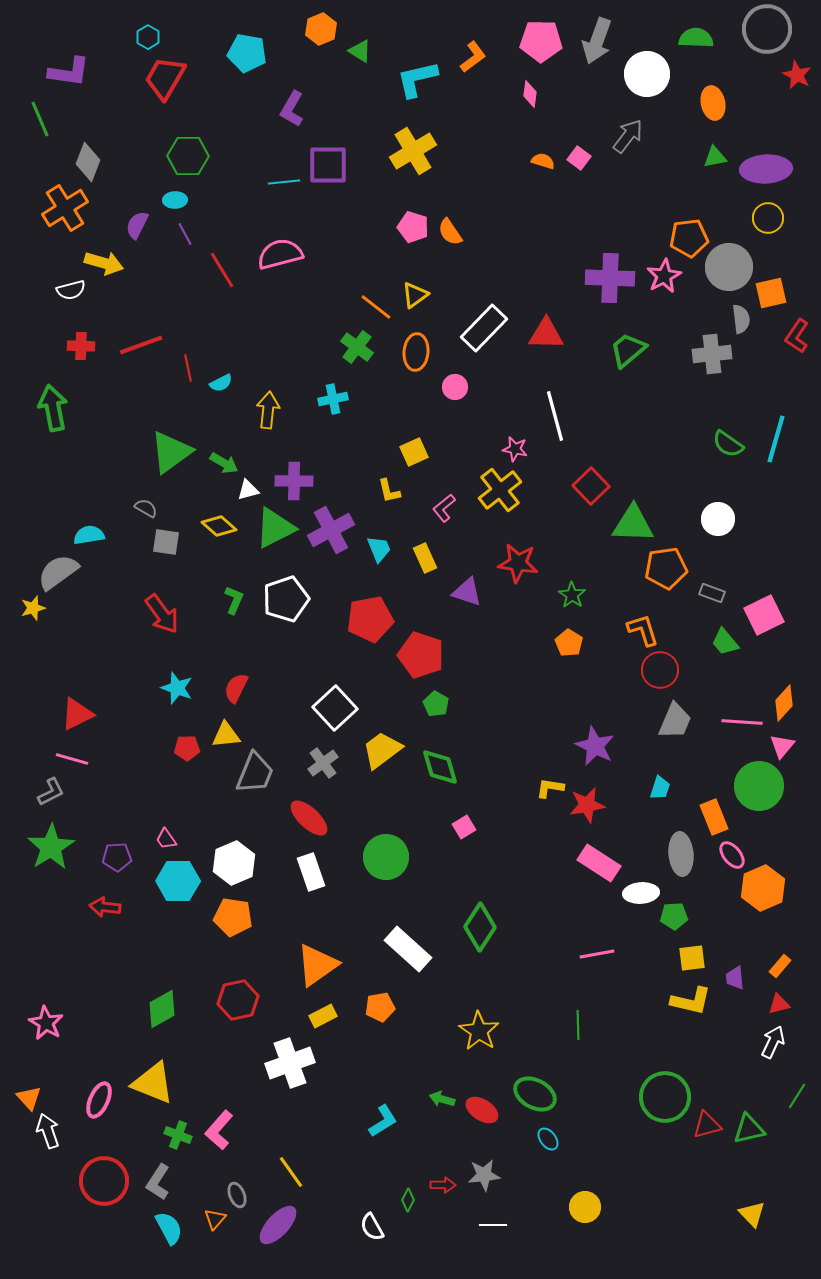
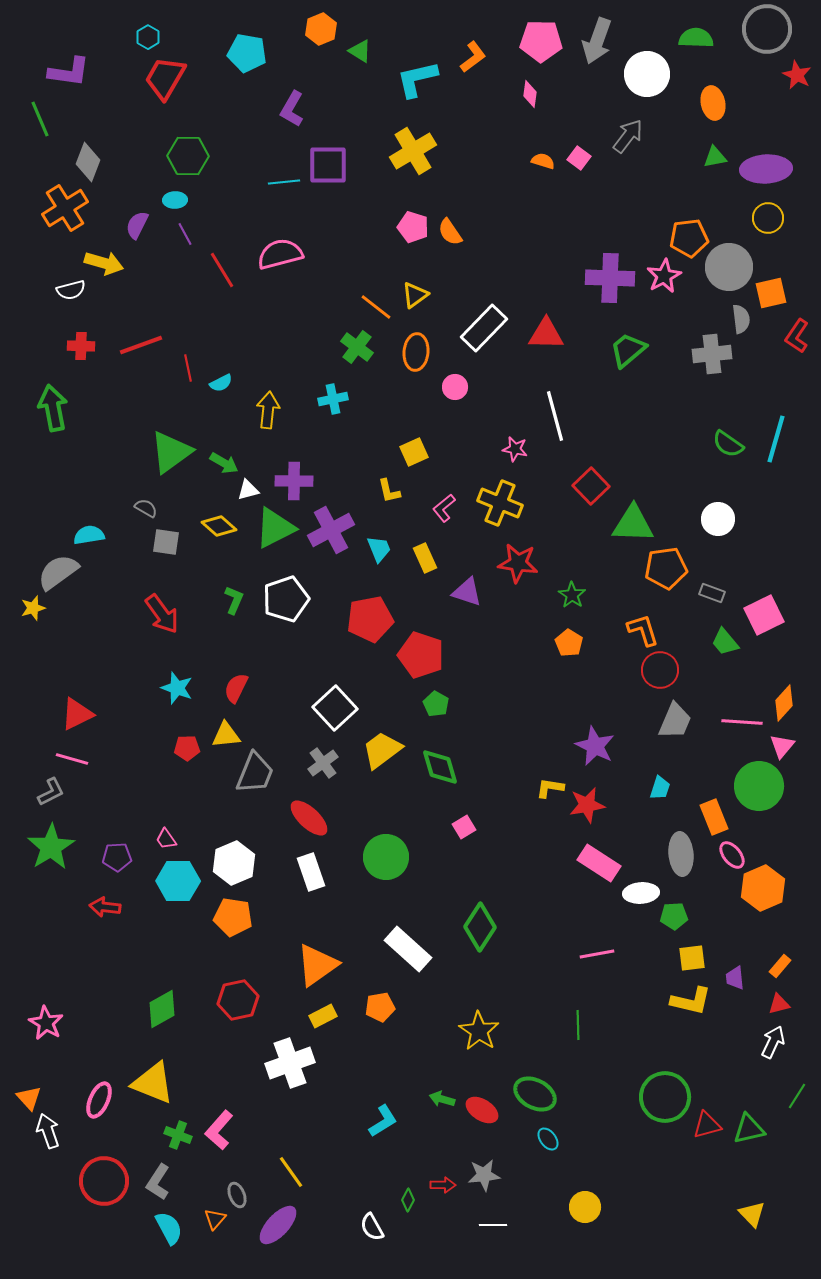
yellow cross at (500, 490): moved 13 px down; rotated 30 degrees counterclockwise
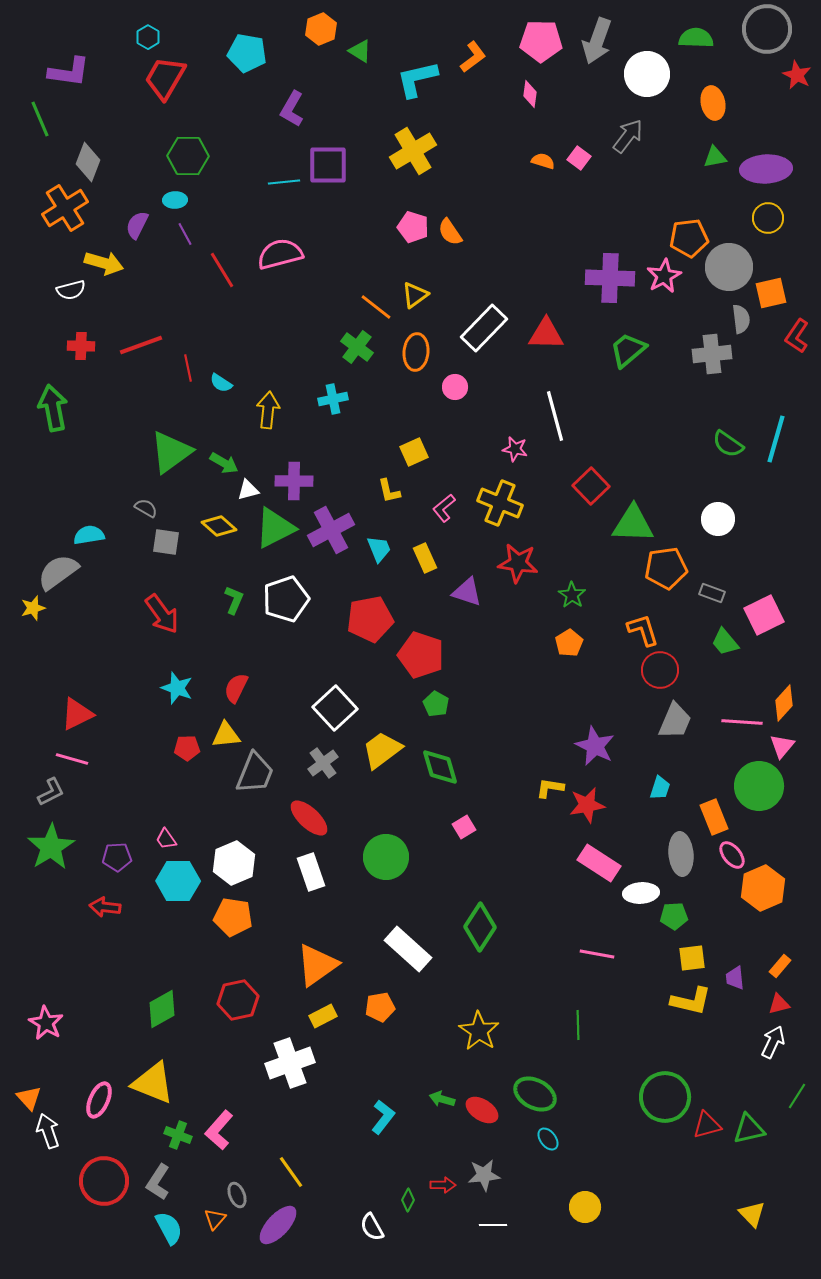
cyan semicircle at (221, 383): rotated 60 degrees clockwise
orange pentagon at (569, 643): rotated 8 degrees clockwise
pink line at (597, 954): rotated 20 degrees clockwise
cyan L-shape at (383, 1121): moved 4 px up; rotated 20 degrees counterclockwise
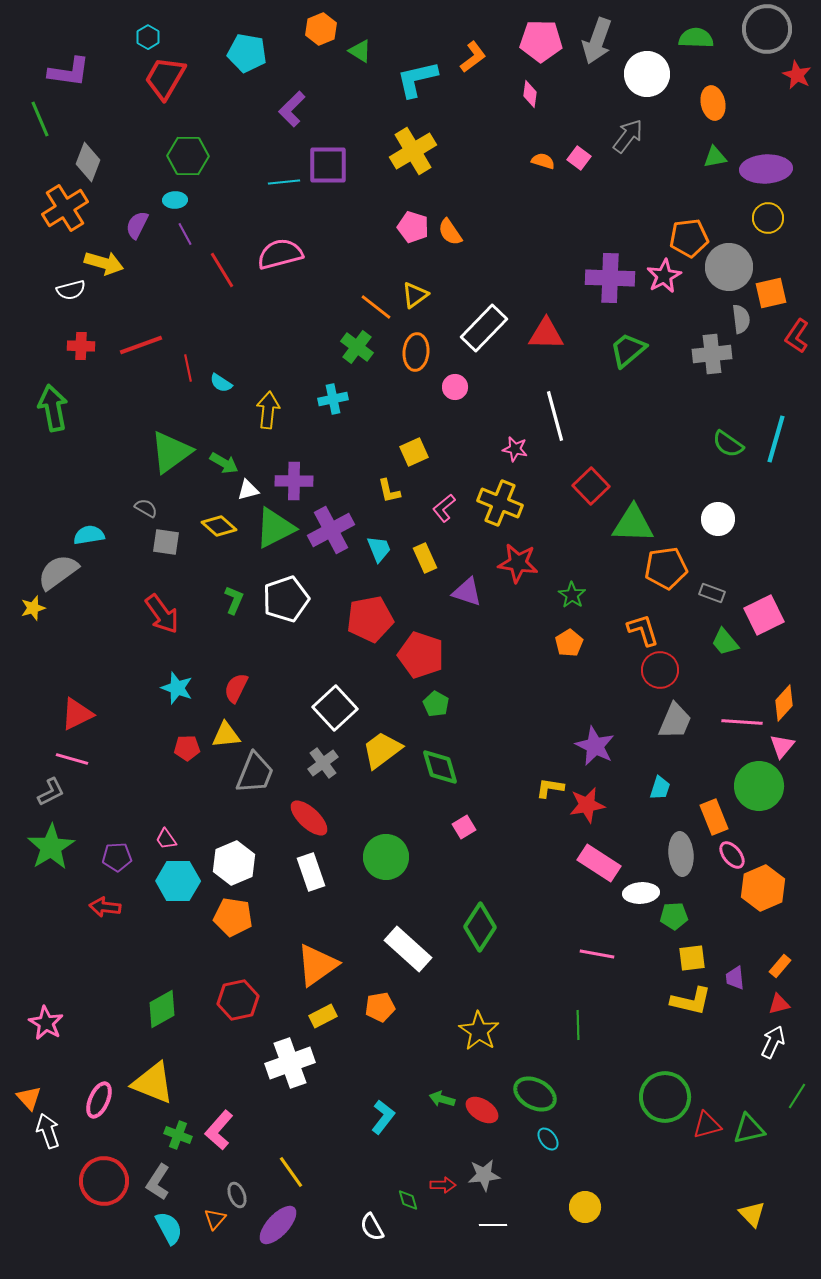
purple L-shape at (292, 109): rotated 15 degrees clockwise
green diamond at (408, 1200): rotated 45 degrees counterclockwise
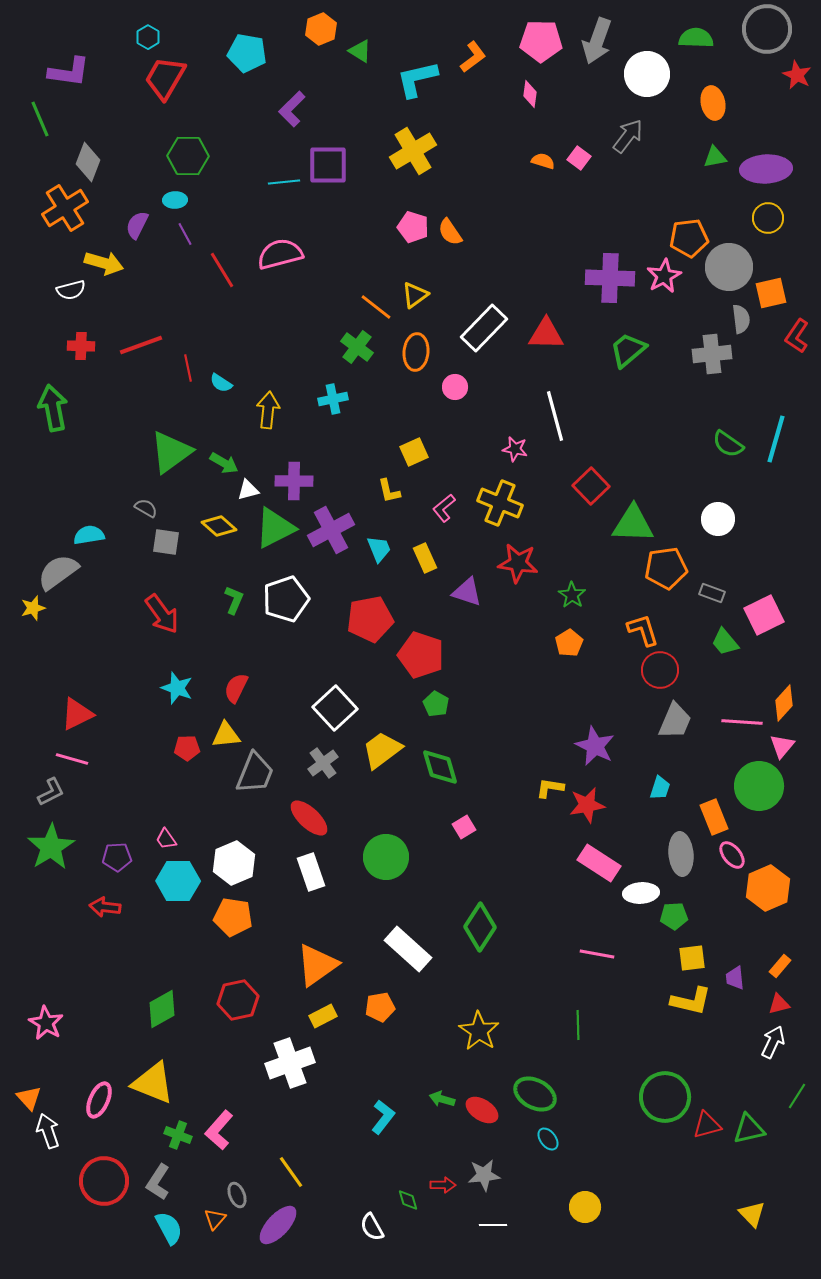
orange hexagon at (763, 888): moved 5 px right
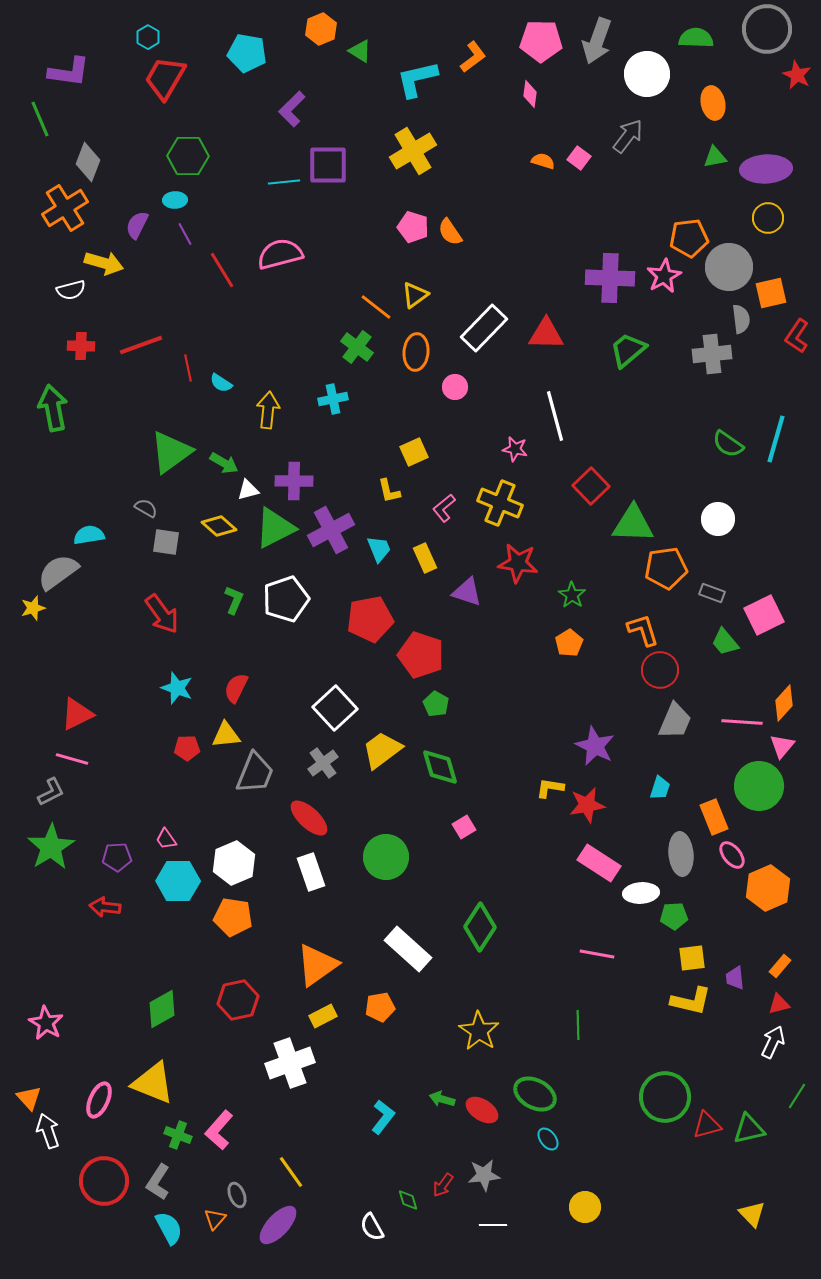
red arrow at (443, 1185): rotated 125 degrees clockwise
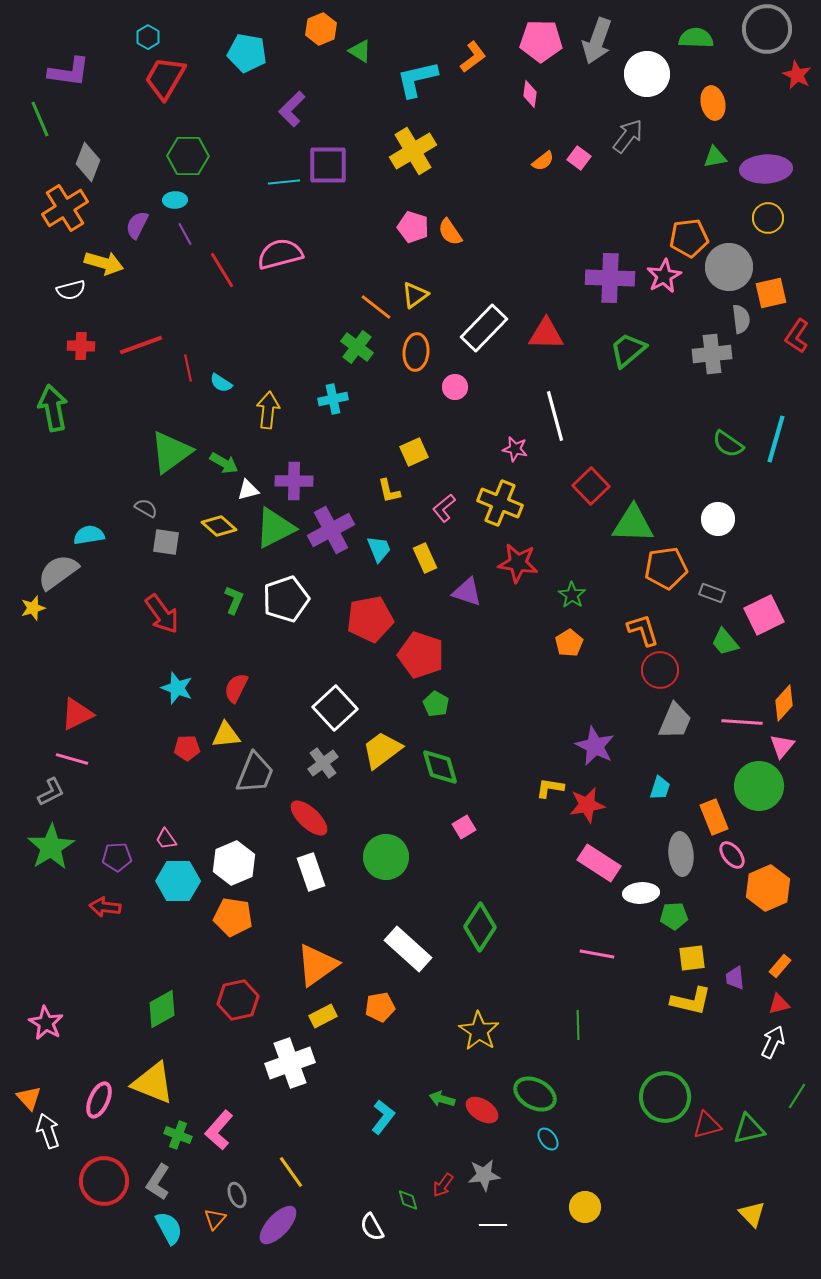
orange semicircle at (543, 161): rotated 125 degrees clockwise
